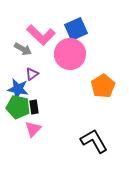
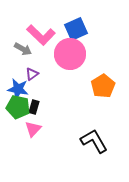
black rectangle: rotated 24 degrees clockwise
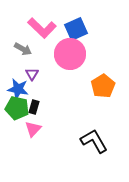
pink L-shape: moved 1 px right, 7 px up
purple triangle: rotated 24 degrees counterclockwise
green pentagon: moved 1 px left, 1 px down
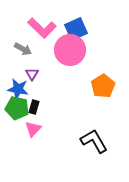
pink circle: moved 4 px up
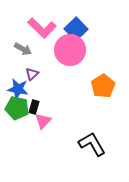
blue square: rotated 20 degrees counterclockwise
purple triangle: rotated 16 degrees clockwise
pink triangle: moved 10 px right, 8 px up
black L-shape: moved 2 px left, 3 px down
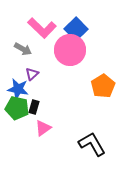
pink triangle: moved 7 px down; rotated 12 degrees clockwise
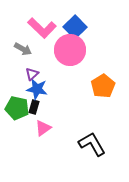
blue square: moved 1 px left, 2 px up
blue star: moved 19 px right
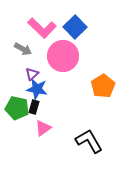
pink circle: moved 7 px left, 6 px down
black L-shape: moved 3 px left, 3 px up
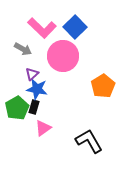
green pentagon: rotated 30 degrees clockwise
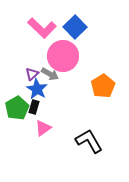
gray arrow: moved 27 px right, 25 px down
blue star: rotated 20 degrees clockwise
